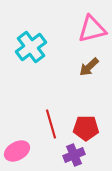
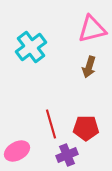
brown arrow: rotated 30 degrees counterclockwise
purple cross: moved 7 px left
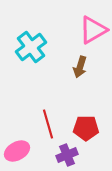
pink triangle: moved 1 px right, 1 px down; rotated 16 degrees counterclockwise
brown arrow: moved 9 px left
red line: moved 3 px left
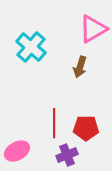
pink triangle: moved 1 px up
cyan cross: rotated 12 degrees counterclockwise
red line: moved 6 px right, 1 px up; rotated 16 degrees clockwise
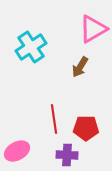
cyan cross: rotated 16 degrees clockwise
brown arrow: rotated 15 degrees clockwise
red line: moved 4 px up; rotated 8 degrees counterclockwise
purple cross: rotated 25 degrees clockwise
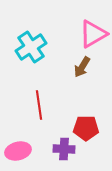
pink triangle: moved 5 px down
brown arrow: moved 2 px right
red line: moved 15 px left, 14 px up
pink ellipse: moved 1 px right; rotated 15 degrees clockwise
purple cross: moved 3 px left, 6 px up
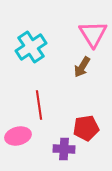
pink triangle: rotated 32 degrees counterclockwise
red pentagon: rotated 10 degrees counterclockwise
pink ellipse: moved 15 px up
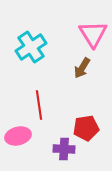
brown arrow: moved 1 px down
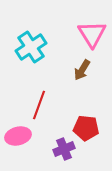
pink triangle: moved 1 px left
brown arrow: moved 2 px down
red line: rotated 28 degrees clockwise
red pentagon: rotated 15 degrees clockwise
purple cross: rotated 25 degrees counterclockwise
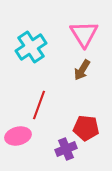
pink triangle: moved 8 px left
purple cross: moved 2 px right
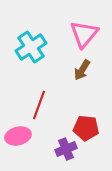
pink triangle: rotated 12 degrees clockwise
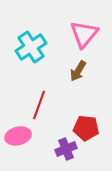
brown arrow: moved 4 px left, 1 px down
